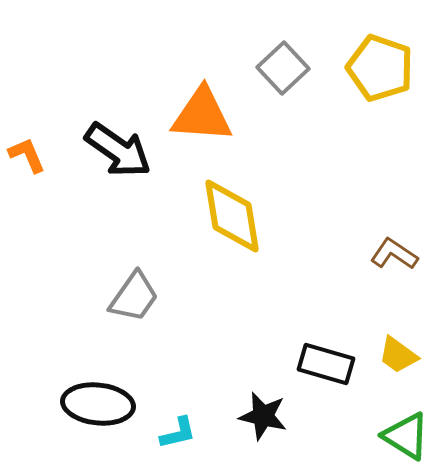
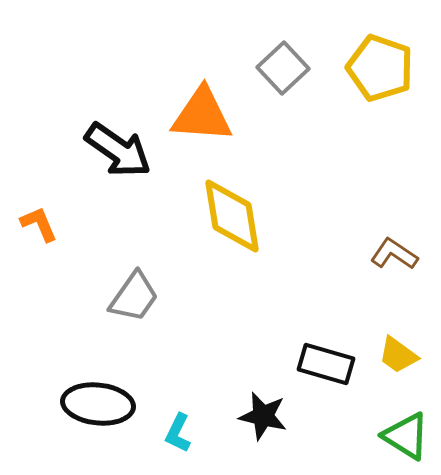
orange L-shape: moved 12 px right, 69 px down
cyan L-shape: rotated 129 degrees clockwise
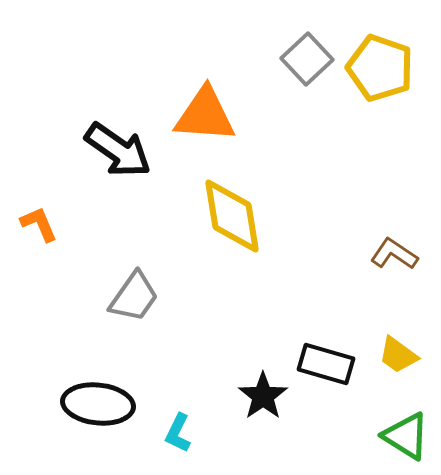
gray square: moved 24 px right, 9 px up
orange triangle: moved 3 px right
black star: moved 20 px up; rotated 24 degrees clockwise
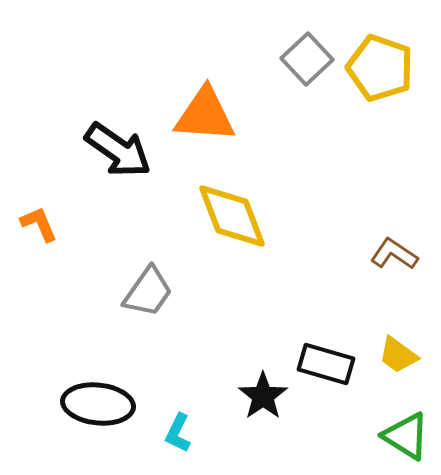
yellow diamond: rotated 12 degrees counterclockwise
gray trapezoid: moved 14 px right, 5 px up
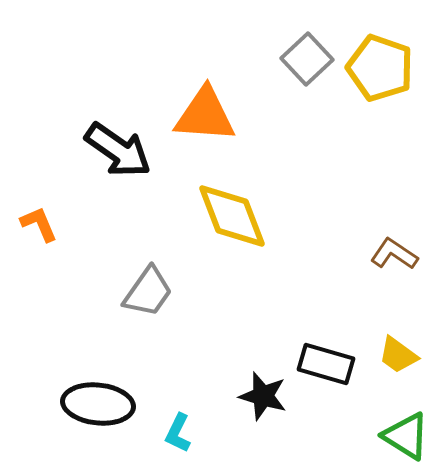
black star: rotated 21 degrees counterclockwise
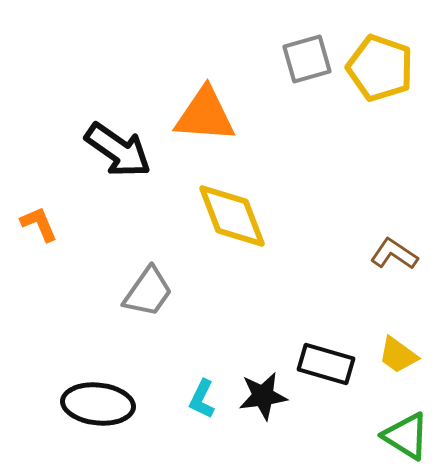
gray square: rotated 27 degrees clockwise
black star: rotated 24 degrees counterclockwise
cyan L-shape: moved 24 px right, 34 px up
